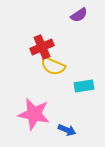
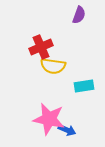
purple semicircle: rotated 36 degrees counterclockwise
red cross: moved 1 px left
yellow semicircle: rotated 15 degrees counterclockwise
pink star: moved 15 px right, 5 px down
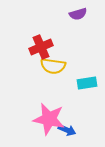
purple semicircle: moved 1 px left, 1 px up; rotated 54 degrees clockwise
cyan rectangle: moved 3 px right, 3 px up
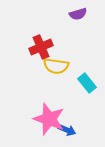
yellow semicircle: moved 3 px right
cyan rectangle: rotated 60 degrees clockwise
pink star: rotated 8 degrees clockwise
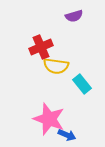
purple semicircle: moved 4 px left, 2 px down
cyan rectangle: moved 5 px left, 1 px down
blue arrow: moved 5 px down
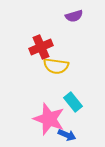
cyan rectangle: moved 9 px left, 18 px down
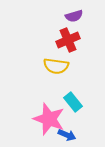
red cross: moved 27 px right, 7 px up
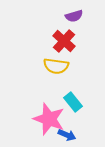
red cross: moved 4 px left, 1 px down; rotated 25 degrees counterclockwise
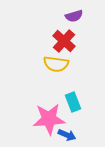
yellow semicircle: moved 2 px up
cyan rectangle: rotated 18 degrees clockwise
pink star: rotated 24 degrees counterclockwise
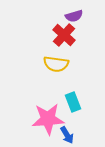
red cross: moved 6 px up
pink star: moved 1 px left
blue arrow: rotated 36 degrees clockwise
